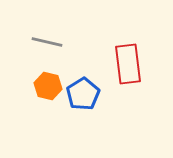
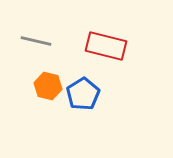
gray line: moved 11 px left, 1 px up
red rectangle: moved 22 px left, 18 px up; rotated 69 degrees counterclockwise
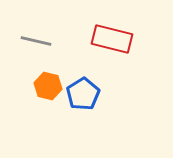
red rectangle: moved 6 px right, 7 px up
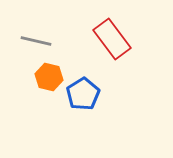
red rectangle: rotated 39 degrees clockwise
orange hexagon: moved 1 px right, 9 px up
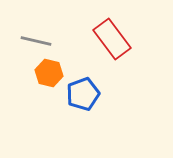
orange hexagon: moved 4 px up
blue pentagon: rotated 12 degrees clockwise
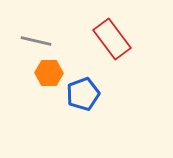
orange hexagon: rotated 12 degrees counterclockwise
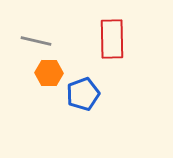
red rectangle: rotated 36 degrees clockwise
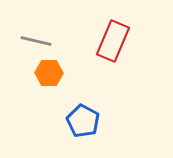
red rectangle: moved 1 px right, 2 px down; rotated 24 degrees clockwise
blue pentagon: moved 27 px down; rotated 24 degrees counterclockwise
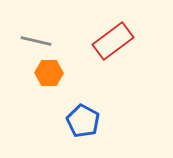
red rectangle: rotated 30 degrees clockwise
